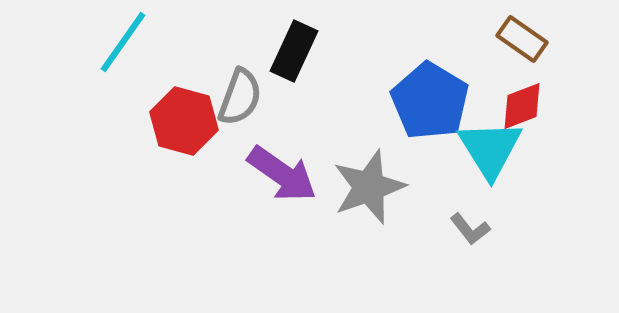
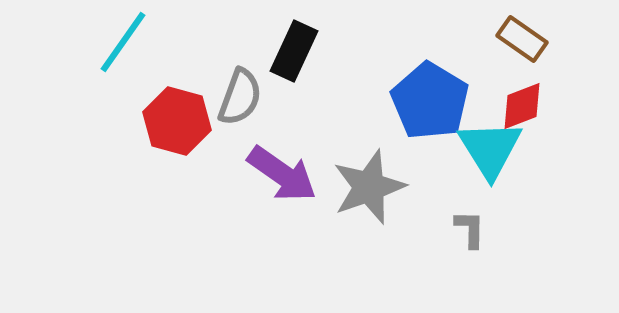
red hexagon: moved 7 px left
gray L-shape: rotated 141 degrees counterclockwise
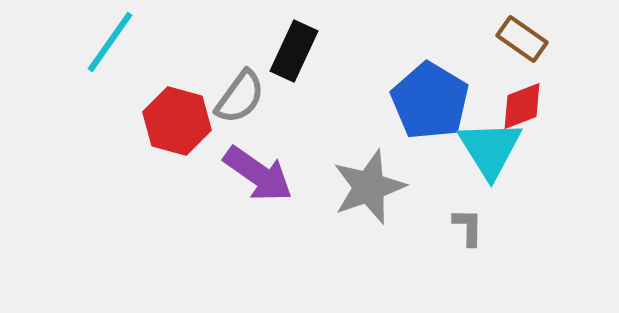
cyan line: moved 13 px left
gray semicircle: rotated 16 degrees clockwise
purple arrow: moved 24 px left
gray L-shape: moved 2 px left, 2 px up
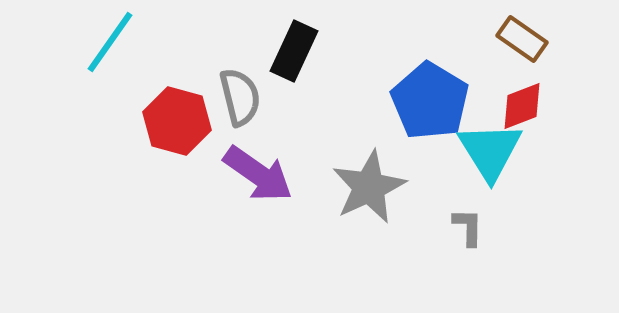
gray semicircle: rotated 50 degrees counterclockwise
cyan triangle: moved 2 px down
gray star: rotated 6 degrees counterclockwise
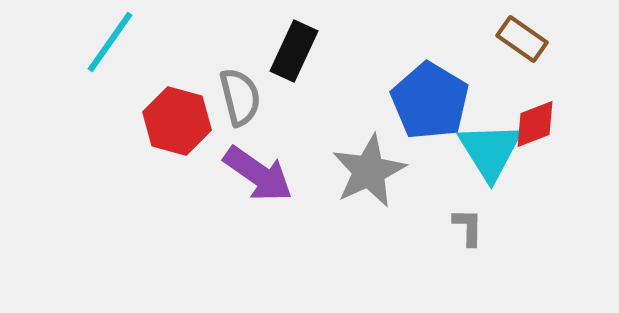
red diamond: moved 13 px right, 18 px down
gray star: moved 16 px up
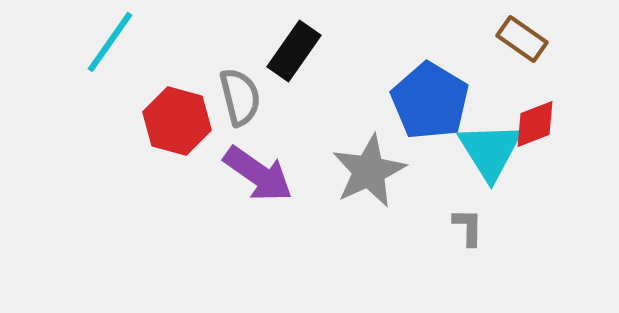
black rectangle: rotated 10 degrees clockwise
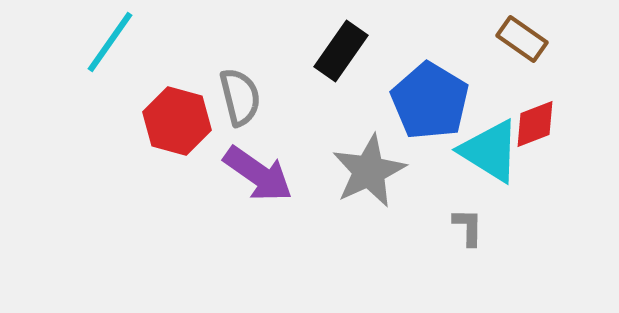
black rectangle: moved 47 px right
cyan triangle: rotated 26 degrees counterclockwise
